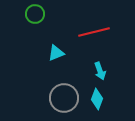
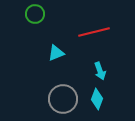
gray circle: moved 1 px left, 1 px down
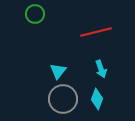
red line: moved 2 px right
cyan triangle: moved 2 px right, 18 px down; rotated 30 degrees counterclockwise
cyan arrow: moved 1 px right, 2 px up
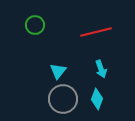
green circle: moved 11 px down
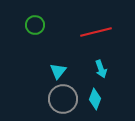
cyan diamond: moved 2 px left
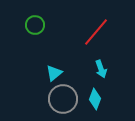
red line: rotated 36 degrees counterclockwise
cyan triangle: moved 4 px left, 2 px down; rotated 12 degrees clockwise
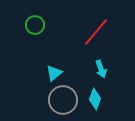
gray circle: moved 1 px down
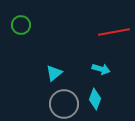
green circle: moved 14 px left
red line: moved 18 px right; rotated 40 degrees clockwise
cyan arrow: rotated 54 degrees counterclockwise
gray circle: moved 1 px right, 4 px down
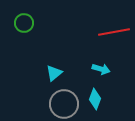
green circle: moved 3 px right, 2 px up
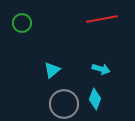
green circle: moved 2 px left
red line: moved 12 px left, 13 px up
cyan triangle: moved 2 px left, 3 px up
